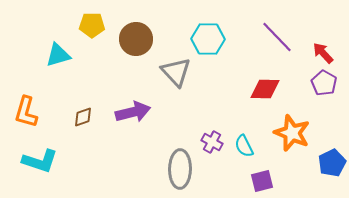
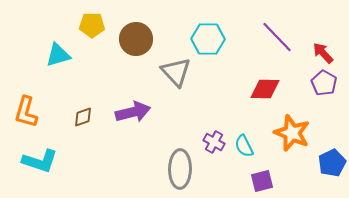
purple cross: moved 2 px right
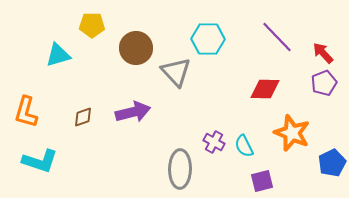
brown circle: moved 9 px down
purple pentagon: rotated 20 degrees clockwise
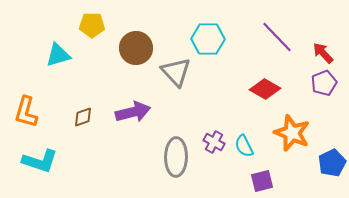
red diamond: rotated 28 degrees clockwise
gray ellipse: moved 4 px left, 12 px up
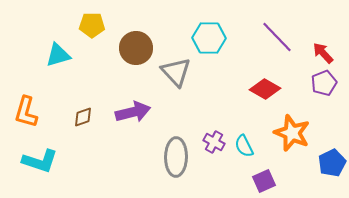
cyan hexagon: moved 1 px right, 1 px up
purple square: moved 2 px right; rotated 10 degrees counterclockwise
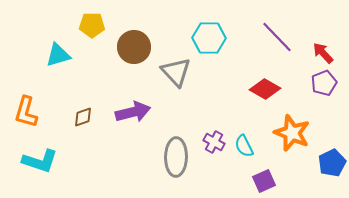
brown circle: moved 2 px left, 1 px up
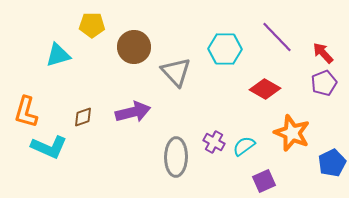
cyan hexagon: moved 16 px right, 11 px down
cyan semicircle: rotated 80 degrees clockwise
cyan L-shape: moved 9 px right, 14 px up; rotated 6 degrees clockwise
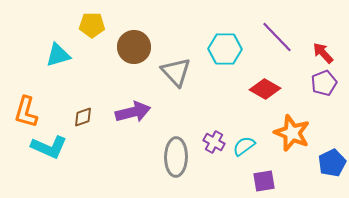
purple square: rotated 15 degrees clockwise
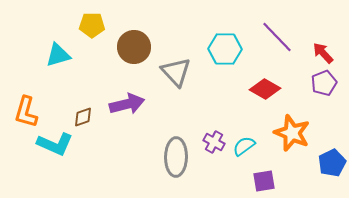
purple arrow: moved 6 px left, 8 px up
cyan L-shape: moved 6 px right, 3 px up
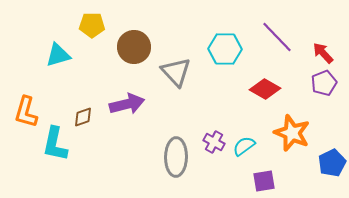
cyan L-shape: rotated 78 degrees clockwise
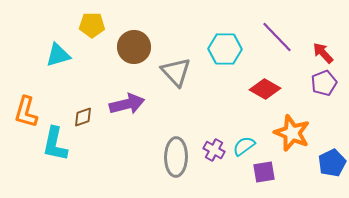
purple cross: moved 8 px down
purple square: moved 9 px up
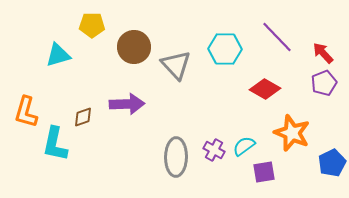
gray triangle: moved 7 px up
purple arrow: rotated 12 degrees clockwise
